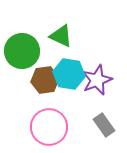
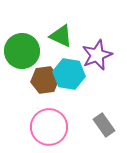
purple star: moved 25 px up
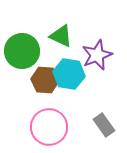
brown hexagon: rotated 12 degrees clockwise
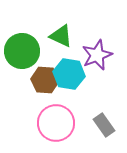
pink circle: moved 7 px right, 4 px up
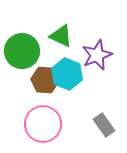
cyan hexagon: moved 2 px left; rotated 12 degrees clockwise
pink circle: moved 13 px left, 1 px down
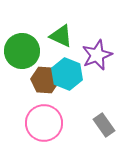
pink circle: moved 1 px right, 1 px up
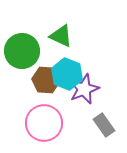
purple star: moved 13 px left, 34 px down
brown hexagon: moved 1 px right
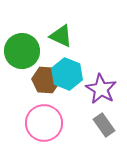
purple star: moved 17 px right; rotated 20 degrees counterclockwise
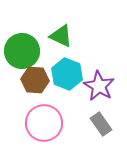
brown hexagon: moved 11 px left
purple star: moved 2 px left, 3 px up
gray rectangle: moved 3 px left, 1 px up
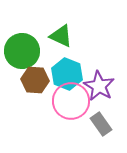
pink circle: moved 27 px right, 22 px up
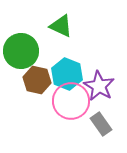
green triangle: moved 10 px up
green circle: moved 1 px left
brown hexagon: moved 2 px right; rotated 8 degrees clockwise
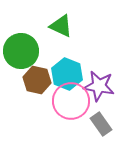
purple star: rotated 20 degrees counterclockwise
